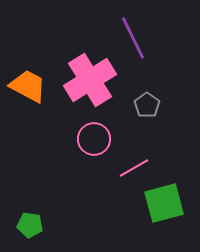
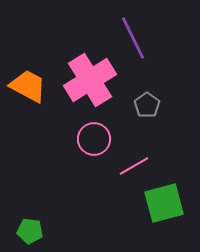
pink line: moved 2 px up
green pentagon: moved 6 px down
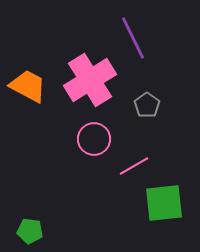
green square: rotated 9 degrees clockwise
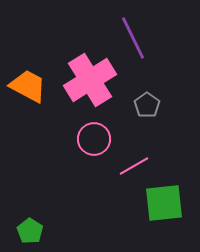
green pentagon: rotated 25 degrees clockwise
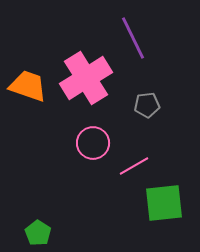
pink cross: moved 4 px left, 2 px up
orange trapezoid: rotated 9 degrees counterclockwise
gray pentagon: rotated 30 degrees clockwise
pink circle: moved 1 px left, 4 px down
green pentagon: moved 8 px right, 2 px down
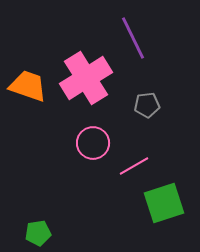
green square: rotated 12 degrees counterclockwise
green pentagon: rotated 30 degrees clockwise
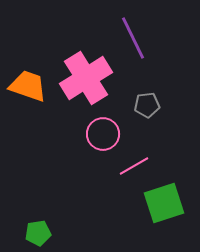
pink circle: moved 10 px right, 9 px up
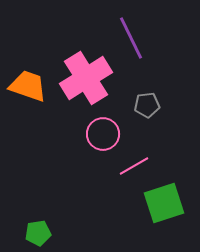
purple line: moved 2 px left
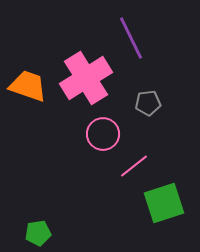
gray pentagon: moved 1 px right, 2 px up
pink line: rotated 8 degrees counterclockwise
